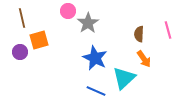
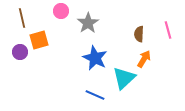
pink circle: moved 7 px left
orange arrow: rotated 114 degrees counterclockwise
blue line: moved 1 px left, 4 px down
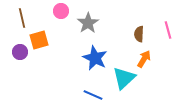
blue line: moved 2 px left
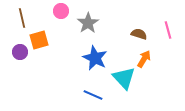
brown semicircle: rotated 105 degrees clockwise
cyan triangle: rotated 30 degrees counterclockwise
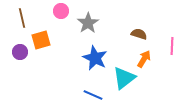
pink line: moved 4 px right, 16 px down; rotated 18 degrees clockwise
orange square: moved 2 px right
cyan triangle: rotated 35 degrees clockwise
